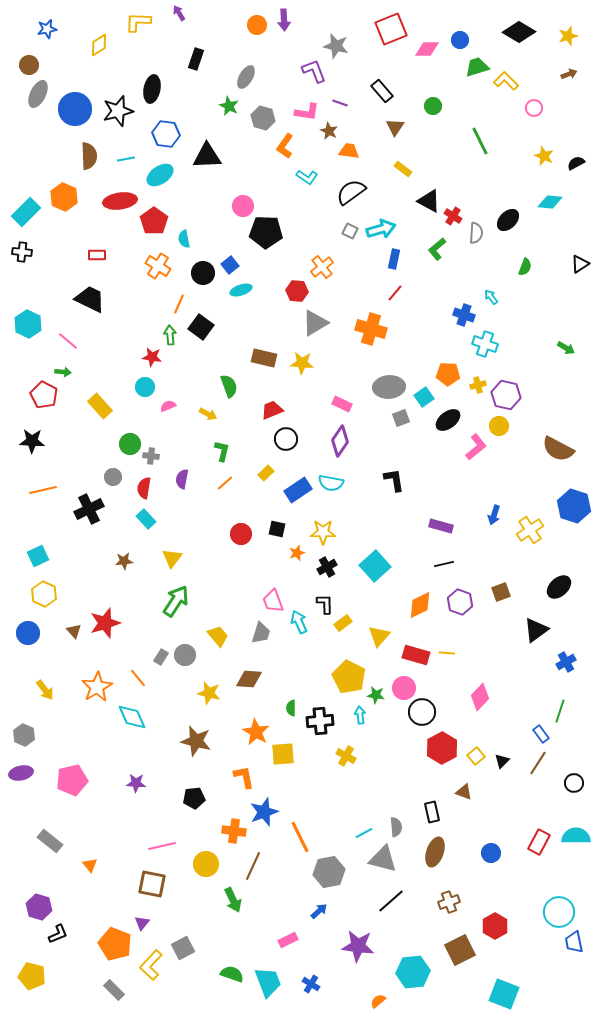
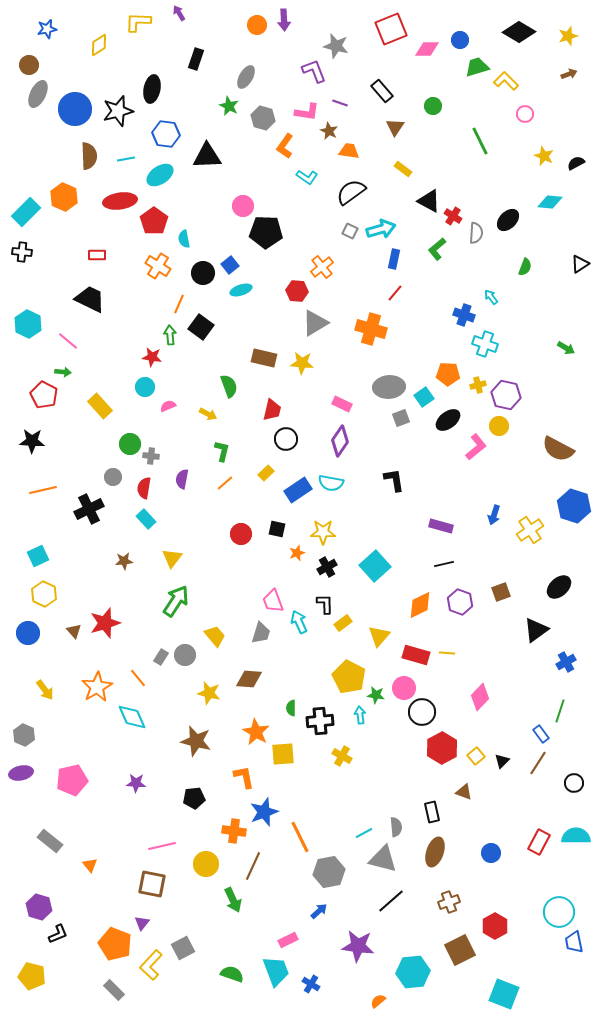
pink circle at (534, 108): moved 9 px left, 6 px down
red trapezoid at (272, 410): rotated 125 degrees clockwise
yellow trapezoid at (218, 636): moved 3 px left
yellow cross at (346, 756): moved 4 px left
cyan trapezoid at (268, 982): moved 8 px right, 11 px up
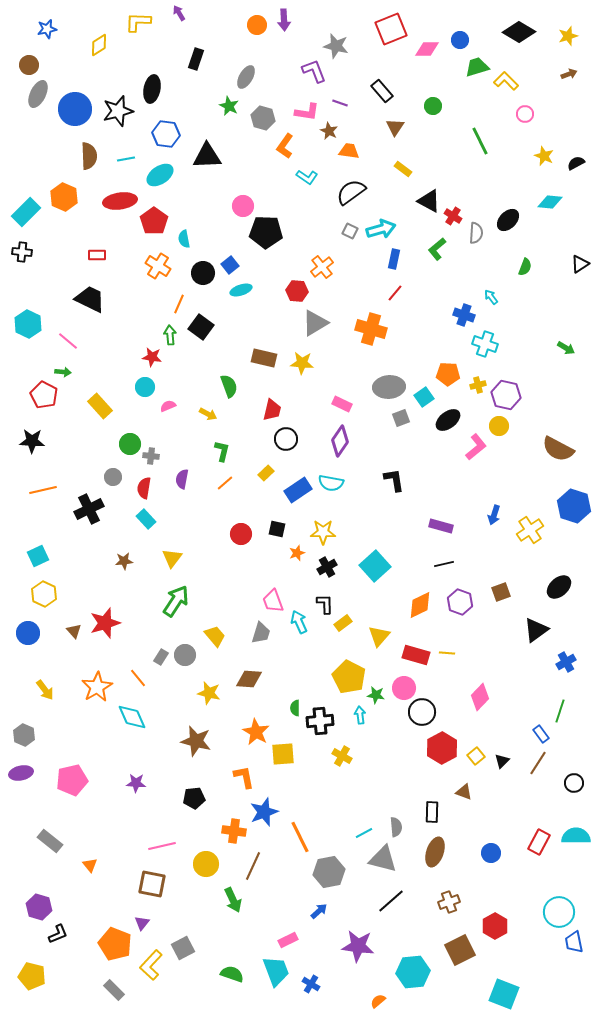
green semicircle at (291, 708): moved 4 px right
black rectangle at (432, 812): rotated 15 degrees clockwise
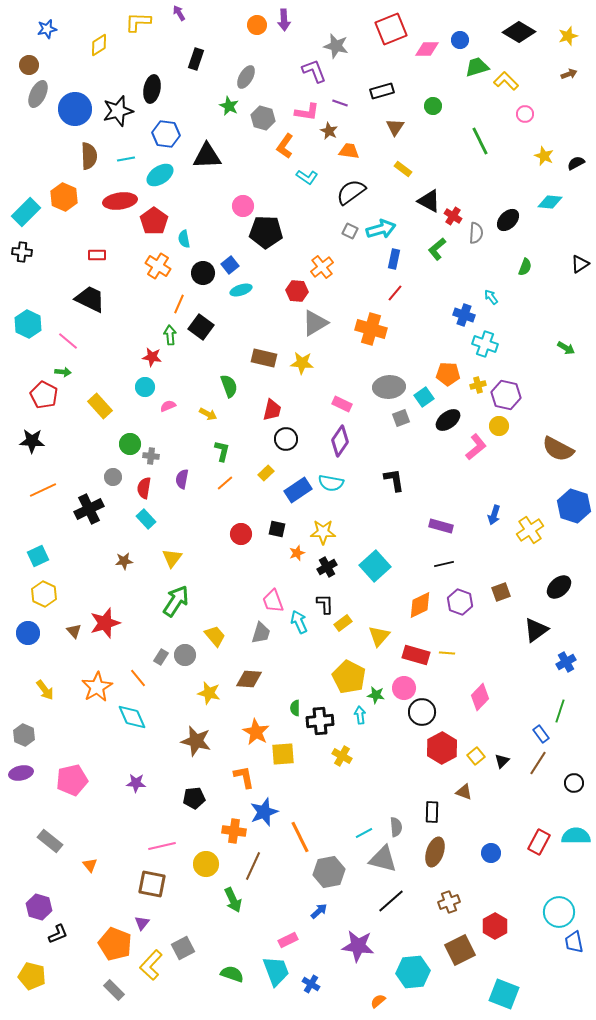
black rectangle at (382, 91): rotated 65 degrees counterclockwise
orange line at (43, 490): rotated 12 degrees counterclockwise
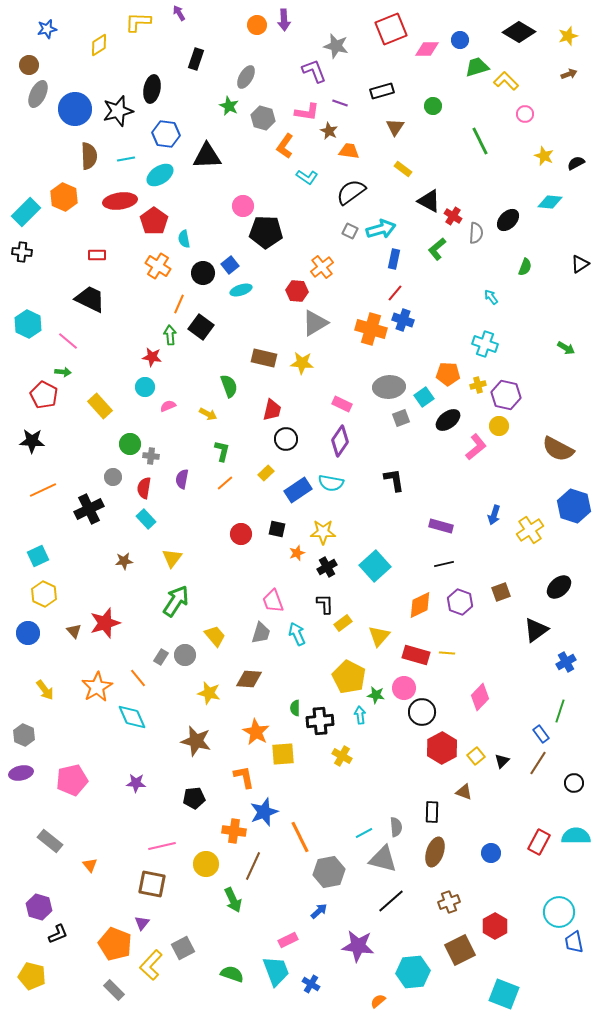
blue cross at (464, 315): moved 61 px left, 5 px down
cyan arrow at (299, 622): moved 2 px left, 12 px down
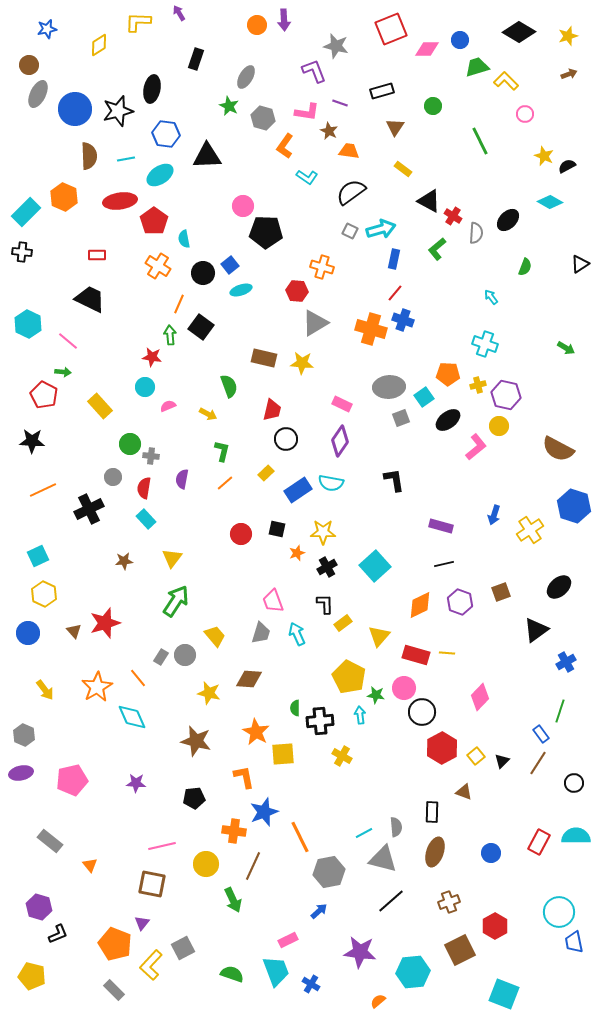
black semicircle at (576, 163): moved 9 px left, 3 px down
cyan diamond at (550, 202): rotated 25 degrees clockwise
orange cross at (322, 267): rotated 35 degrees counterclockwise
purple star at (358, 946): moved 2 px right, 6 px down
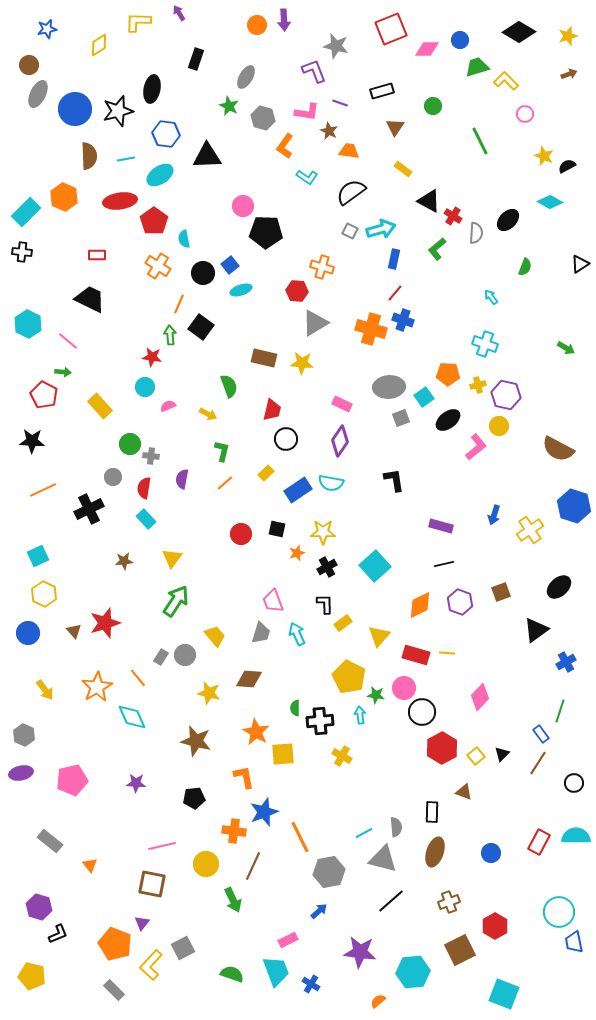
black triangle at (502, 761): moved 7 px up
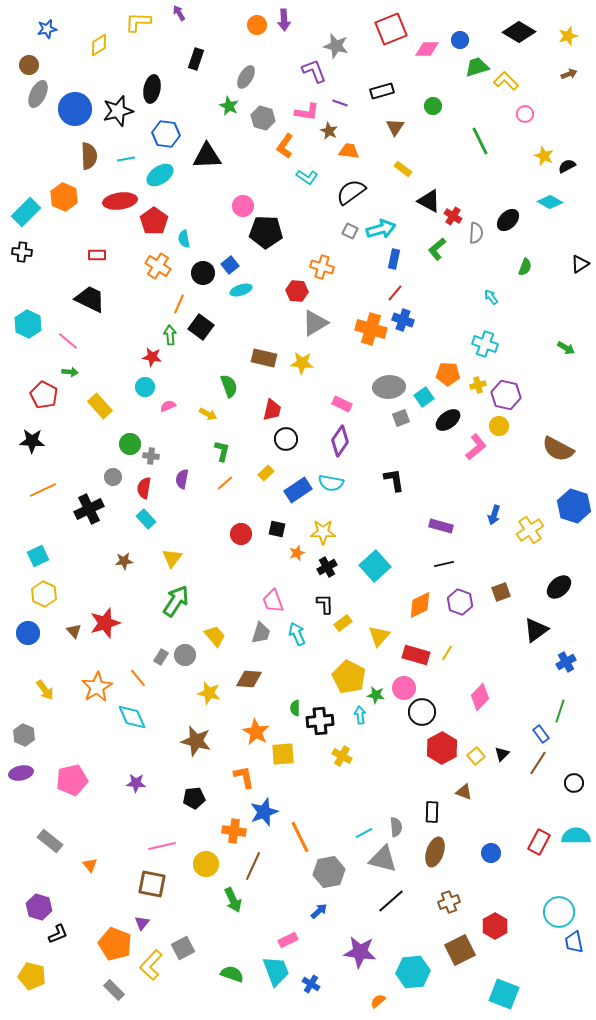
green arrow at (63, 372): moved 7 px right
yellow line at (447, 653): rotated 63 degrees counterclockwise
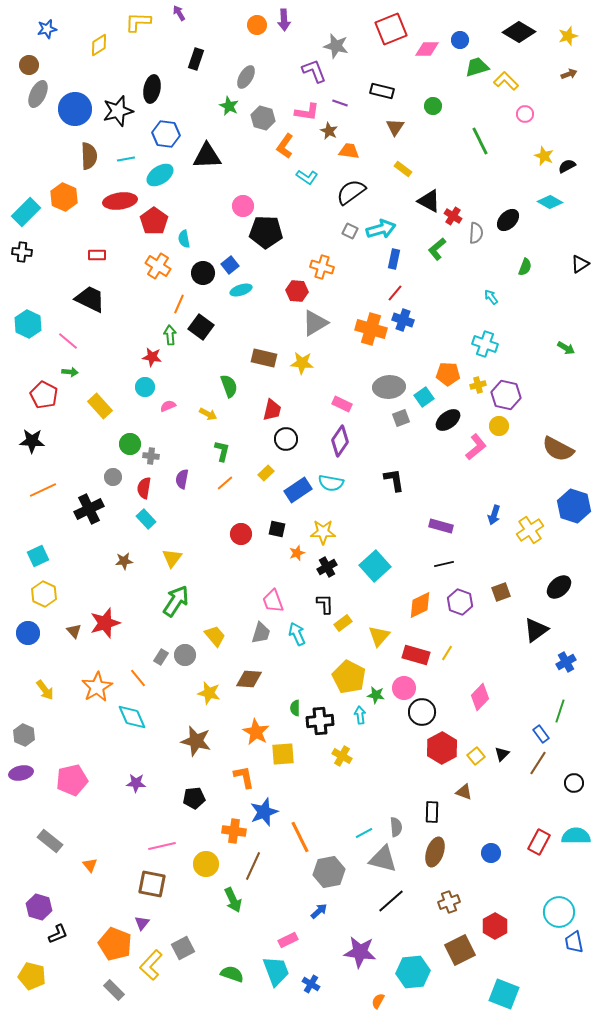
black rectangle at (382, 91): rotated 30 degrees clockwise
orange semicircle at (378, 1001): rotated 21 degrees counterclockwise
